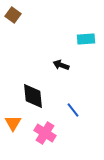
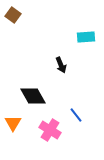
cyan rectangle: moved 2 px up
black arrow: rotated 133 degrees counterclockwise
black diamond: rotated 24 degrees counterclockwise
blue line: moved 3 px right, 5 px down
pink cross: moved 5 px right, 3 px up
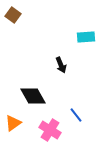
orange triangle: rotated 24 degrees clockwise
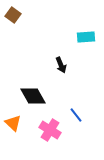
orange triangle: rotated 42 degrees counterclockwise
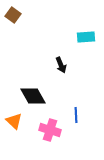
blue line: rotated 35 degrees clockwise
orange triangle: moved 1 px right, 2 px up
pink cross: rotated 15 degrees counterclockwise
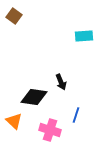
brown square: moved 1 px right, 1 px down
cyan rectangle: moved 2 px left, 1 px up
black arrow: moved 17 px down
black diamond: moved 1 px right, 1 px down; rotated 52 degrees counterclockwise
blue line: rotated 21 degrees clockwise
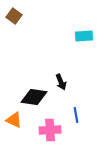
blue line: rotated 28 degrees counterclockwise
orange triangle: moved 1 px up; rotated 18 degrees counterclockwise
pink cross: rotated 20 degrees counterclockwise
